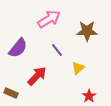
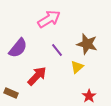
brown star: moved 13 px down; rotated 15 degrees clockwise
yellow triangle: moved 1 px left, 1 px up
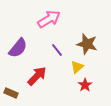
red star: moved 4 px left, 11 px up
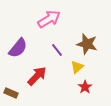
red star: moved 2 px down
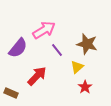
pink arrow: moved 5 px left, 11 px down
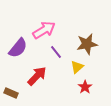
brown star: rotated 25 degrees counterclockwise
purple line: moved 1 px left, 2 px down
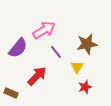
yellow triangle: rotated 16 degrees counterclockwise
red star: rotated 16 degrees clockwise
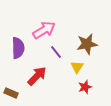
purple semicircle: rotated 40 degrees counterclockwise
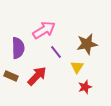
brown rectangle: moved 17 px up
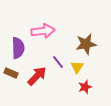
pink arrow: moved 1 px left, 1 px down; rotated 25 degrees clockwise
brown star: moved 1 px left
purple line: moved 2 px right, 10 px down
brown rectangle: moved 3 px up
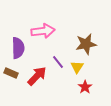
red star: rotated 16 degrees counterclockwise
